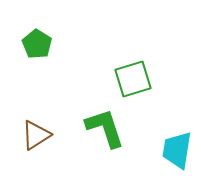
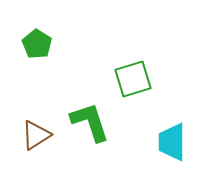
green L-shape: moved 15 px left, 6 px up
cyan trapezoid: moved 5 px left, 8 px up; rotated 9 degrees counterclockwise
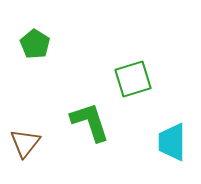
green pentagon: moved 2 px left
brown triangle: moved 11 px left, 8 px down; rotated 20 degrees counterclockwise
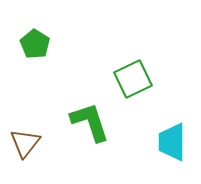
green square: rotated 9 degrees counterclockwise
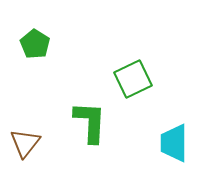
green L-shape: rotated 21 degrees clockwise
cyan trapezoid: moved 2 px right, 1 px down
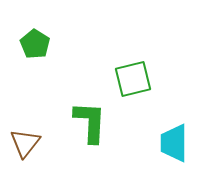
green square: rotated 12 degrees clockwise
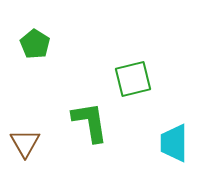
green L-shape: rotated 12 degrees counterclockwise
brown triangle: rotated 8 degrees counterclockwise
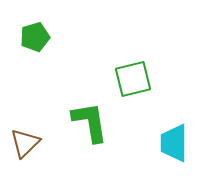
green pentagon: moved 7 px up; rotated 24 degrees clockwise
brown triangle: rotated 16 degrees clockwise
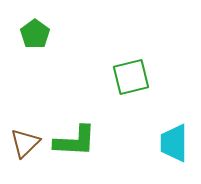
green pentagon: moved 3 px up; rotated 20 degrees counterclockwise
green square: moved 2 px left, 2 px up
green L-shape: moved 15 px left, 19 px down; rotated 102 degrees clockwise
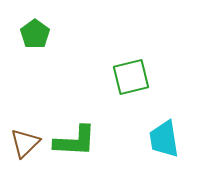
cyan trapezoid: moved 10 px left, 4 px up; rotated 9 degrees counterclockwise
